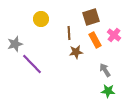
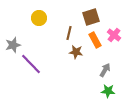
yellow circle: moved 2 px left, 1 px up
brown line: rotated 16 degrees clockwise
gray star: moved 2 px left, 1 px down
brown star: rotated 16 degrees clockwise
purple line: moved 1 px left
gray arrow: rotated 64 degrees clockwise
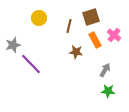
brown line: moved 7 px up
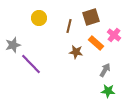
orange rectangle: moved 1 px right, 3 px down; rotated 21 degrees counterclockwise
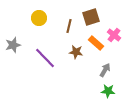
purple line: moved 14 px right, 6 px up
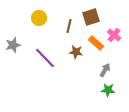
green star: moved 1 px up
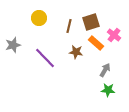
brown square: moved 5 px down
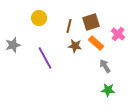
pink cross: moved 4 px right, 1 px up
brown star: moved 1 px left, 6 px up
purple line: rotated 15 degrees clockwise
gray arrow: moved 4 px up; rotated 64 degrees counterclockwise
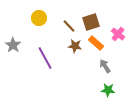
brown line: rotated 56 degrees counterclockwise
gray star: rotated 21 degrees counterclockwise
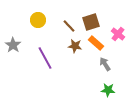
yellow circle: moved 1 px left, 2 px down
gray arrow: moved 2 px up
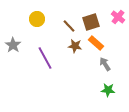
yellow circle: moved 1 px left, 1 px up
pink cross: moved 17 px up
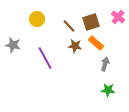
gray star: rotated 21 degrees counterclockwise
gray arrow: rotated 48 degrees clockwise
